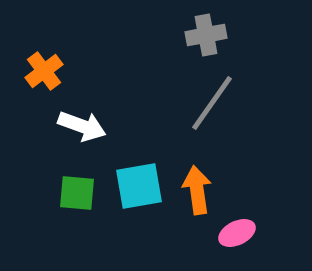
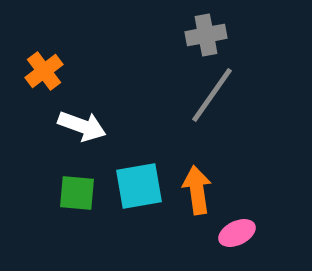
gray line: moved 8 px up
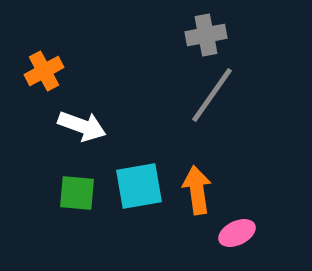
orange cross: rotated 9 degrees clockwise
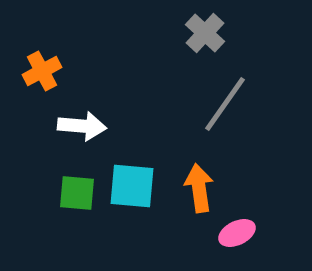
gray cross: moved 1 px left, 2 px up; rotated 36 degrees counterclockwise
orange cross: moved 2 px left
gray line: moved 13 px right, 9 px down
white arrow: rotated 15 degrees counterclockwise
cyan square: moved 7 px left; rotated 15 degrees clockwise
orange arrow: moved 2 px right, 2 px up
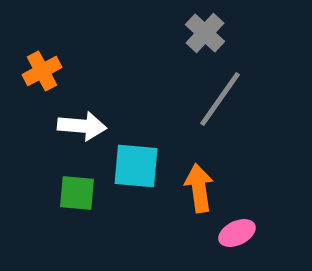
gray line: moved 5 px left, 5 px up
cyan square: moved 4 px right, 20 px up
